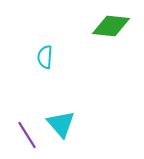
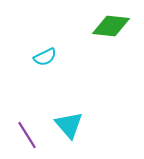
cyan semicircle: rotated 120 degrees counterclockwise
cyan triangle: moved 8 px right, 1 px down
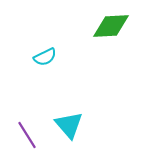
green diamond: rotated 9 degrees counterclockwise
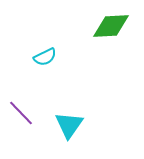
cyan triangle: rotated 16 degrees clockwise
purple line: moved 6 px left, 22 px up; rotated 12 degrees counterclockwise
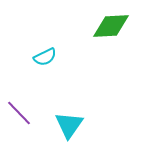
purple line: moved 2 px left
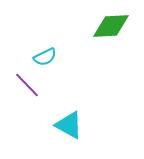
purple line: moved 8 px right, 28 px up
cyan triangle: rotated 36 degrees counterclockwise
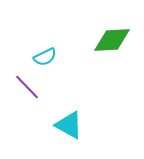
green diamond: moved 1 px right, 14 px down
purple line: moved 2 px down
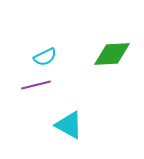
green diamond: moved 14 px down
purple line: moved 9 px right, 2 px up; rotated 60 degrees counterclockwise
